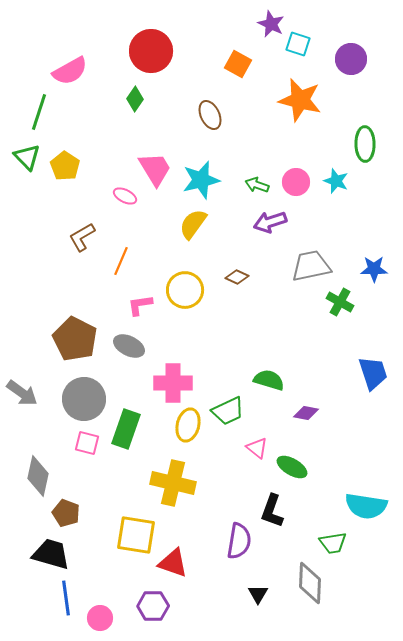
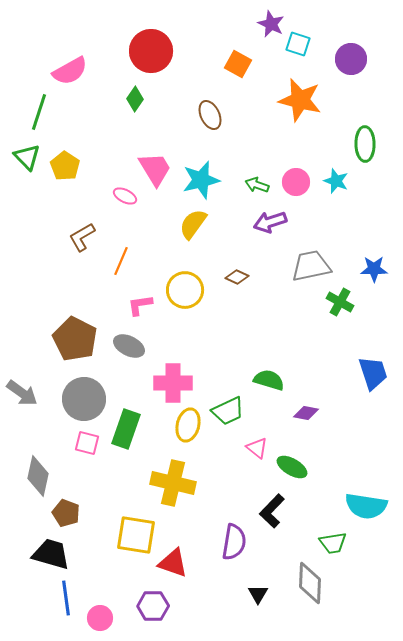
black L-shape at (272, 511): rotated 24 degrees clockwise
purple semicircle at (239, 541): moved 5 px left, 1 px down
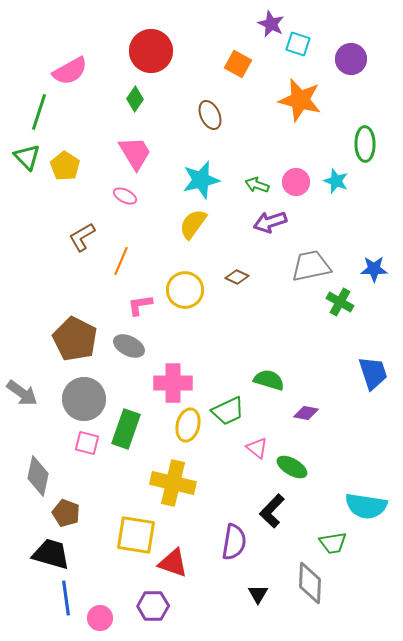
pink trapezoid at (155, 169): moved 20 px left, 16 px up
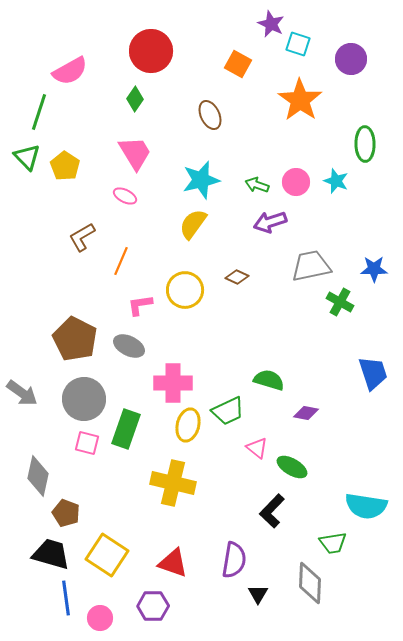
orange star at (300, 100): rotated 21 degrees clockwise
yellow square at (136, 535): moved 29 px left, 20 px down; rotated 24 degrees clockwise
purple semicircle at (234, 542): moved 18 px down
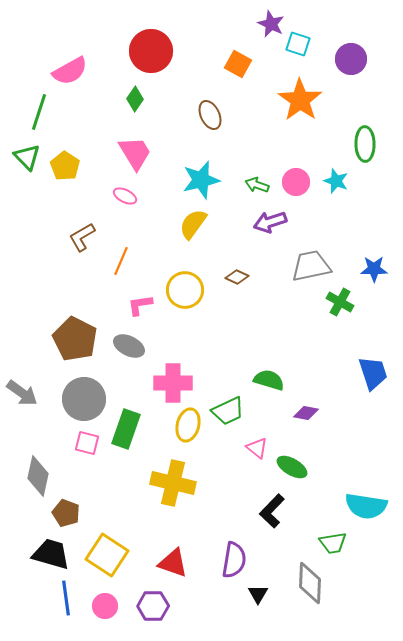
pink circle at (100, 618): moved 5 px right, 12 px up
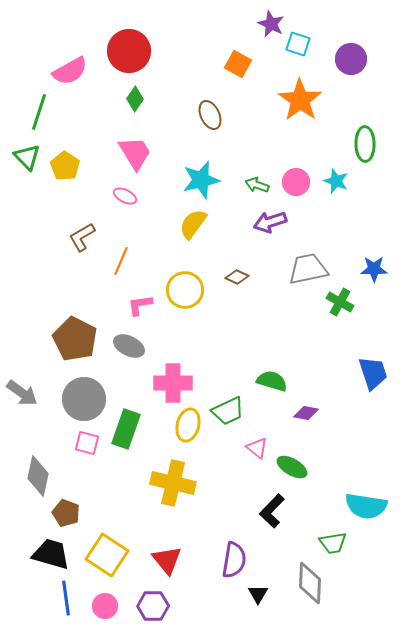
red circle at (151, 51): moved 22 px left
gray trapezoid at (311, 266): moved 3 px left, 3 px down
green semicircle at (269, 380): moved 3 px right, 1 px down
red triangle at (173, 563): moved 6 px left, 3 px up; rotated 32 degrees clockwise
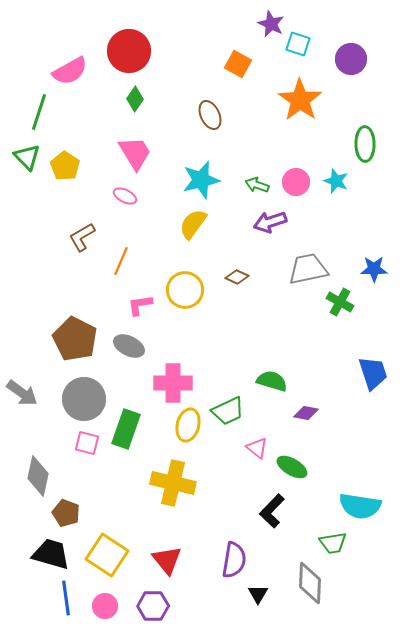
cyan semicircle at (366, 506): moved 6 px left
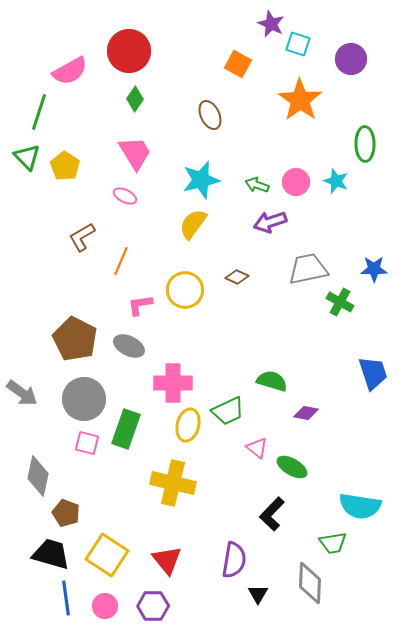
black L-shape at (272, 511): moved 3 px down
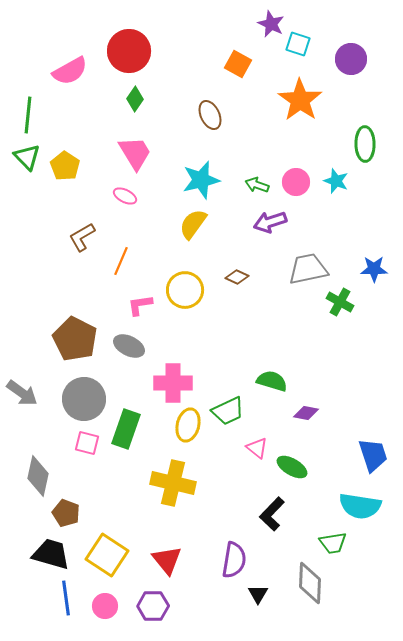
green line at (39, 112): moved 11 px left, 3 px down; rotated 12 degrees counterclockwise
blue trapezoid at (373, 373): moved 82 px down
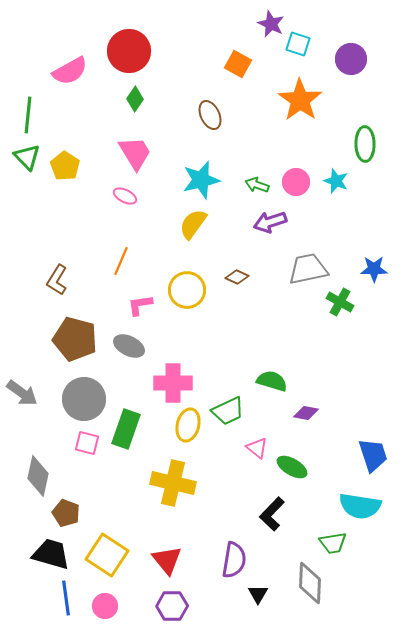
brown L-shape at (82, 237): moved 25 px left, 43 px down; rotated 28 degrees counterclockwise
yellow circle at (185, 290): moved 2 px right
brown pentagon at (75, 339): rotated 12 degrees counterclockwise
purple hexagon at (153, 606): moved 19 px right
